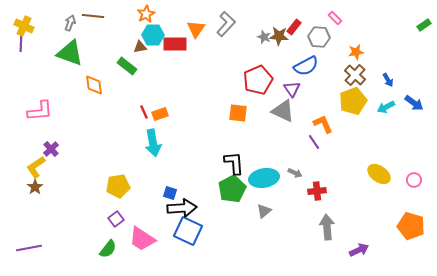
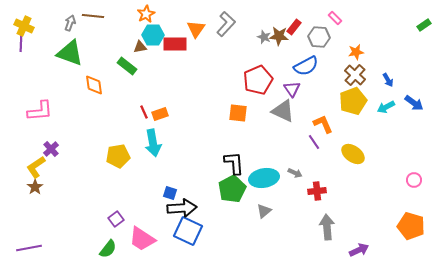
yellow ellipse at (379, 174): moved 26 px left, 20 px up
yellow pentagon at (118, 186): moved 30 px up
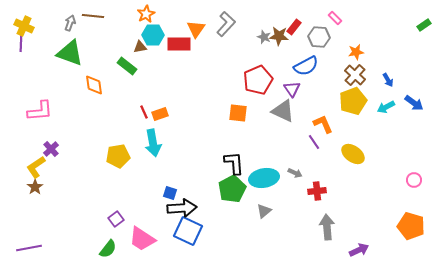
red rectangle at (175, 44): moved 4 px right
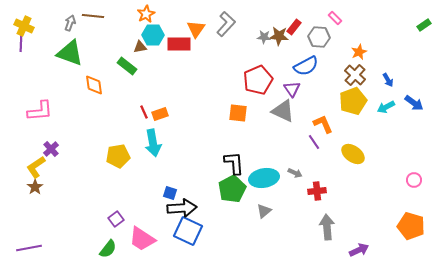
gray star at (264, 37): rotated 16 degrees counterclockwise
orange star at (356, 52): moved 3 px right; rotated 14 degrees counterclockwise
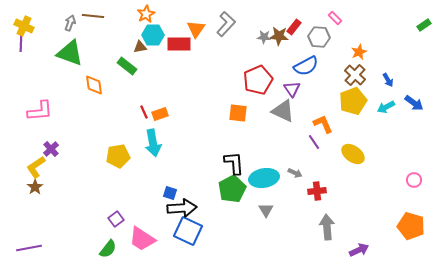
gray triangle at (264, 211): moved 2 px right, 1 px up; rotated 21 degrees counterclockwise
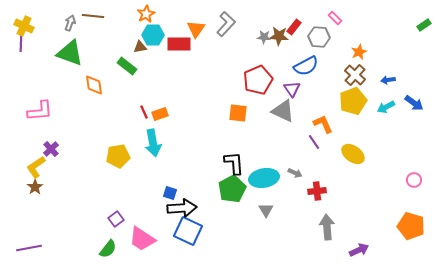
blue arrow at (388, 80): rotated 112 degrees clockwise
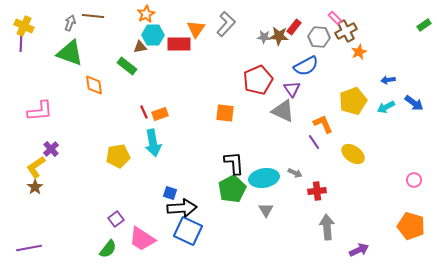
brown cross at (355, 75): moved 9 px left, 44 px up; rotated 20 degrees clockwise
orange square at (238, 113): moved 13 px left
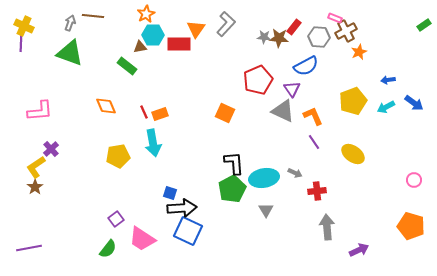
pink rectangle at (335, 18): rotated 24 degrees counterclockwise
brown star at (279, 36): moved 2 px down
orange diamond at (94, 85): moved 12 px right, 21 px down; rotated 15 degrees counterclockwise
orange square at (225, 113): rotated 18 degrees clockwise
orange L-shape at (323, 124): moved 10 px left, 8 px up
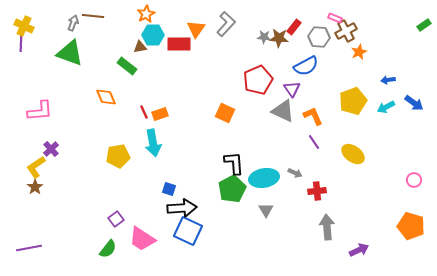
gray arrow at (70, 23): moved 3 px right
orange diamond at (106, 106): moved 9 px up
blue square at (170, 193): moved 1 px left, 4 px up
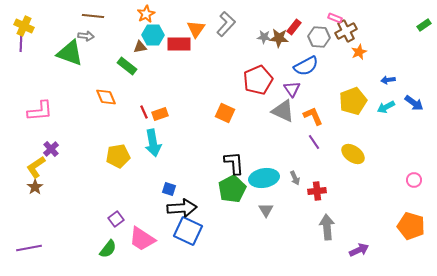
gray arrow at (73, 23): moved 13 px right, 13 px down; rotated 77 degrees clockwise
gray arrow at (295, 173): moved 5 px down; rotated 40 degrees clockwise
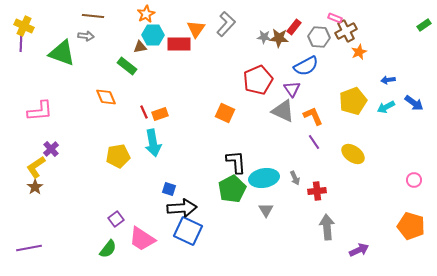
green triangle at (70, 53): moved 8 px left
black L-shape at (234, 163): moved 2 px right, 1 px up
